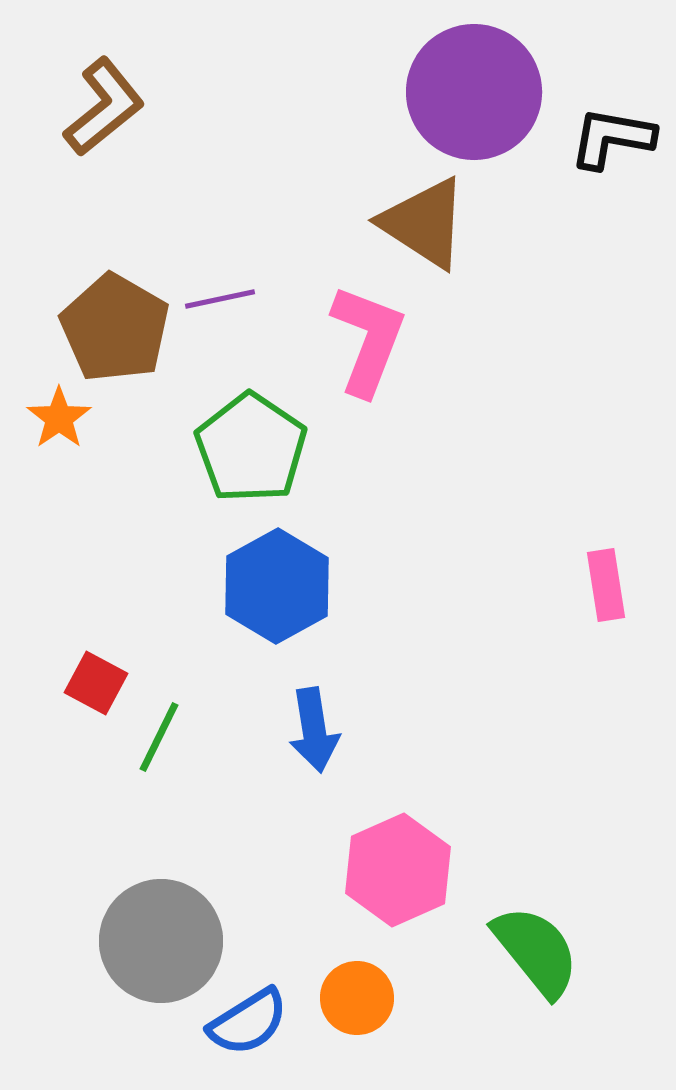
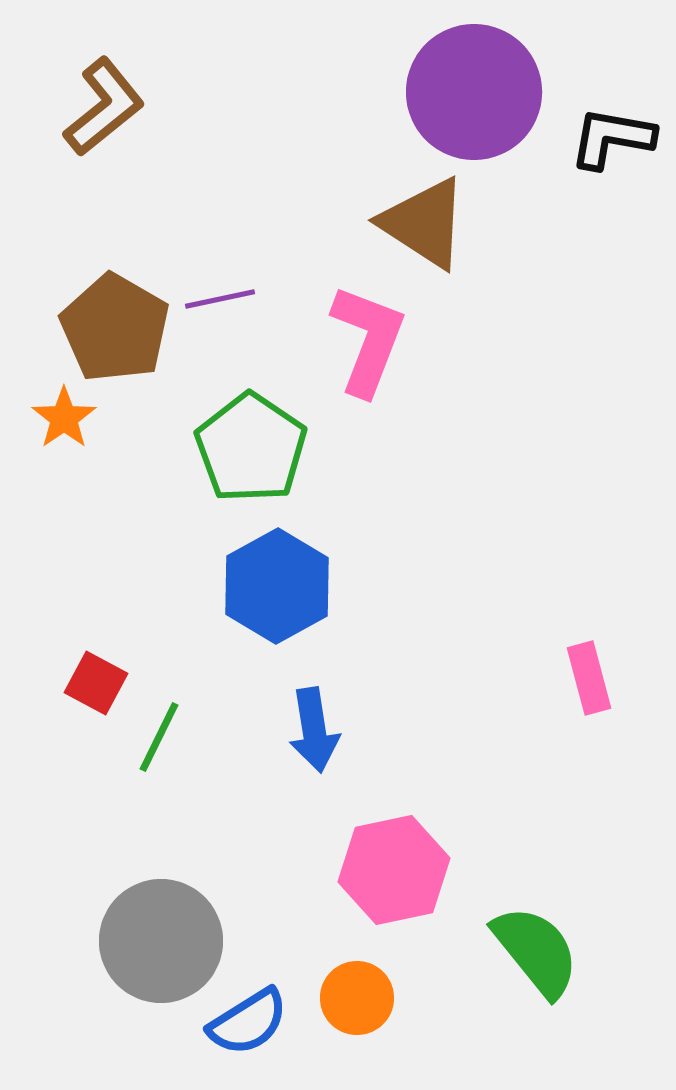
orange star: moved 5 px right
pink rectangle: moved 17 px left, 93 px down; rotated 6 degrees counterclockwise
pink hexagon: moved 4 px left; rotated 12 degrees clockwise
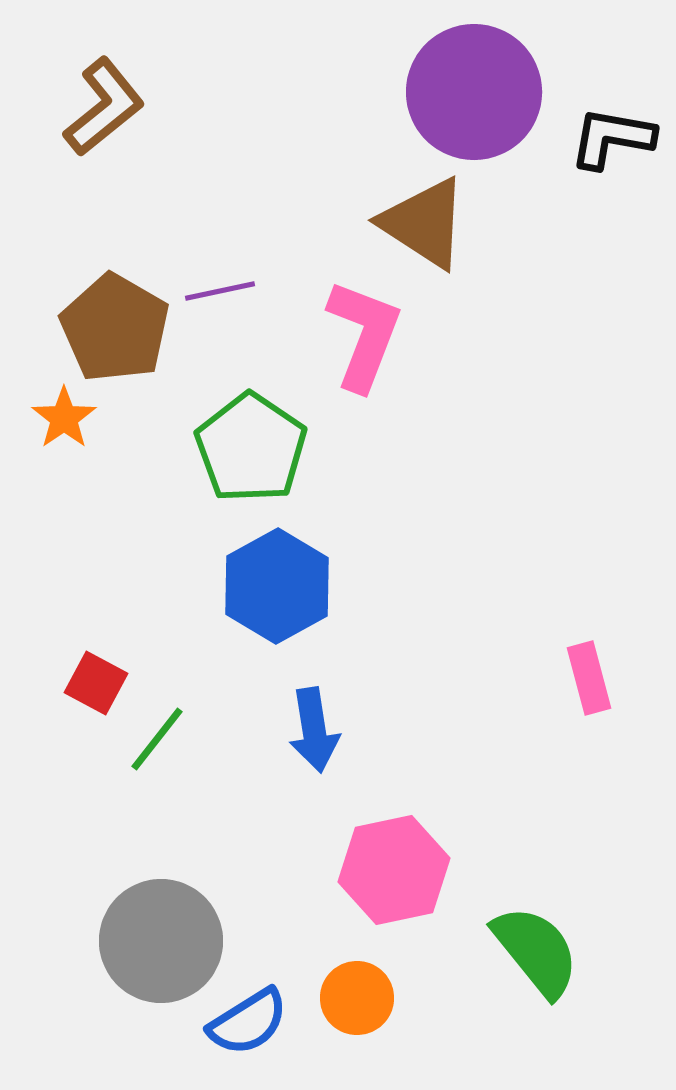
purple line: moved 8 px up
pink L-shape: moved 4 px left, 5 px up
green line: moved 2 px left, 2 px down; rotated 12 degrees clockwise
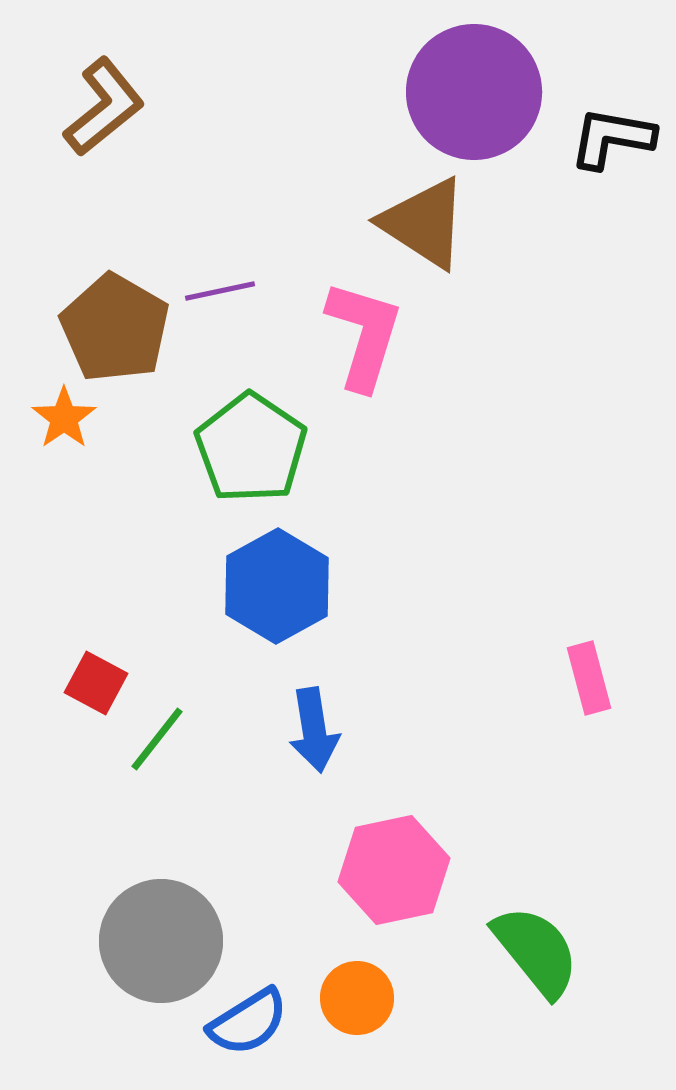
pink L-shape: rotated 4 degrees counterclockwise
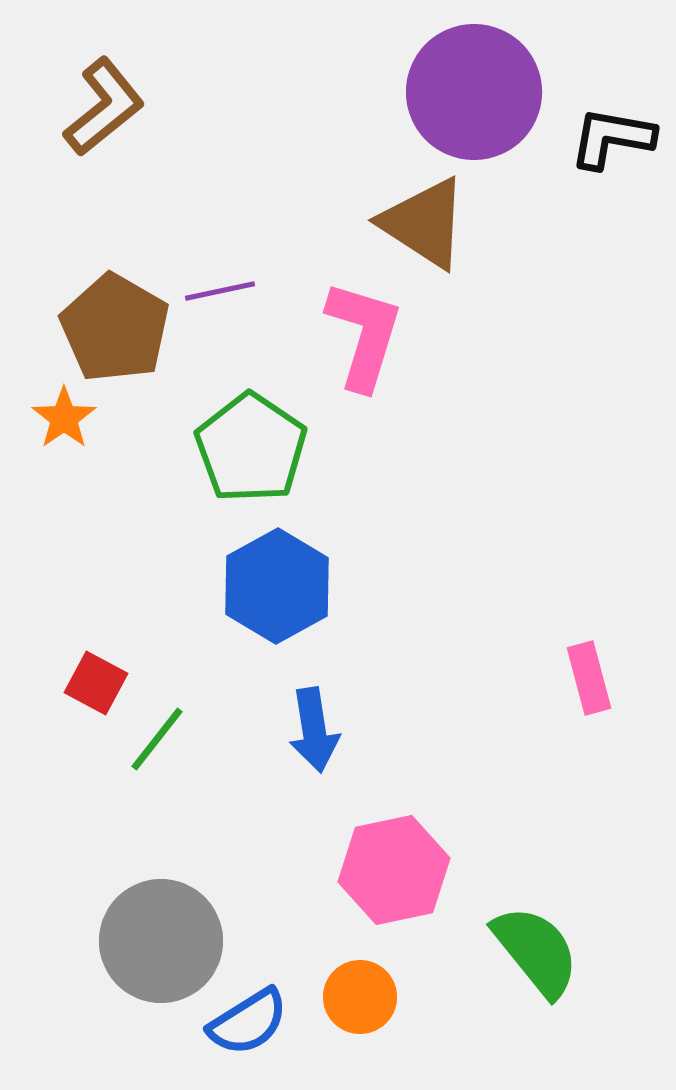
orange circle: moved 3 px right, 1 px up
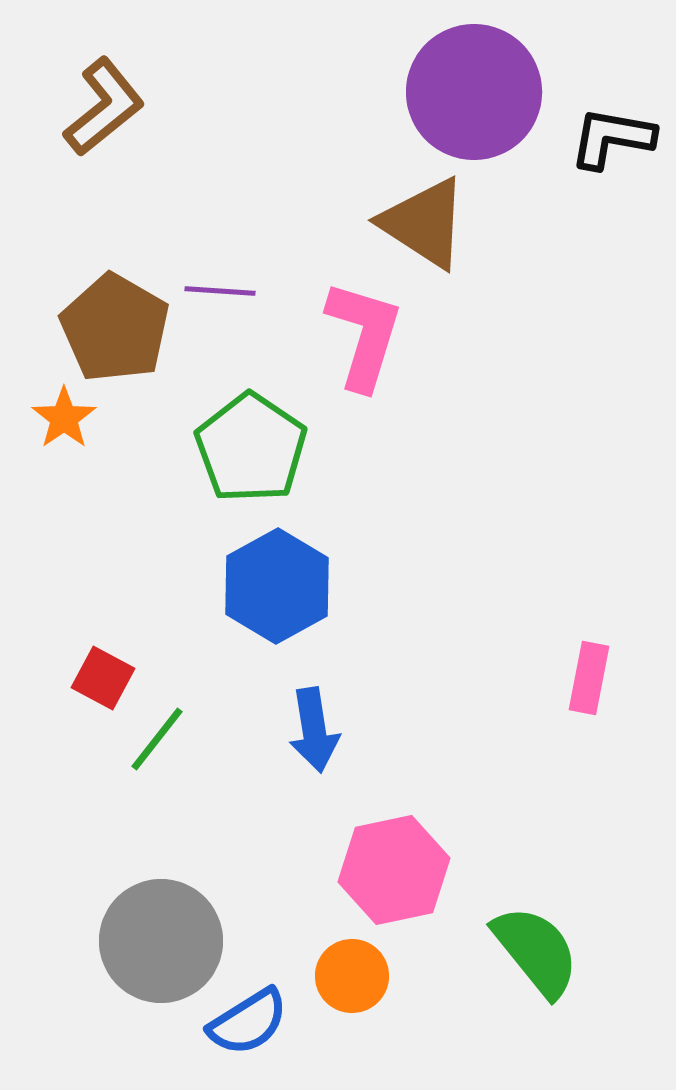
purple line: rotated 16 degrees clockwise
pink rectangle: rotated 26 degrees clockwise
red square: moved 7 px right, 5 px up
orange circle: moved 8 px left, 21 px up
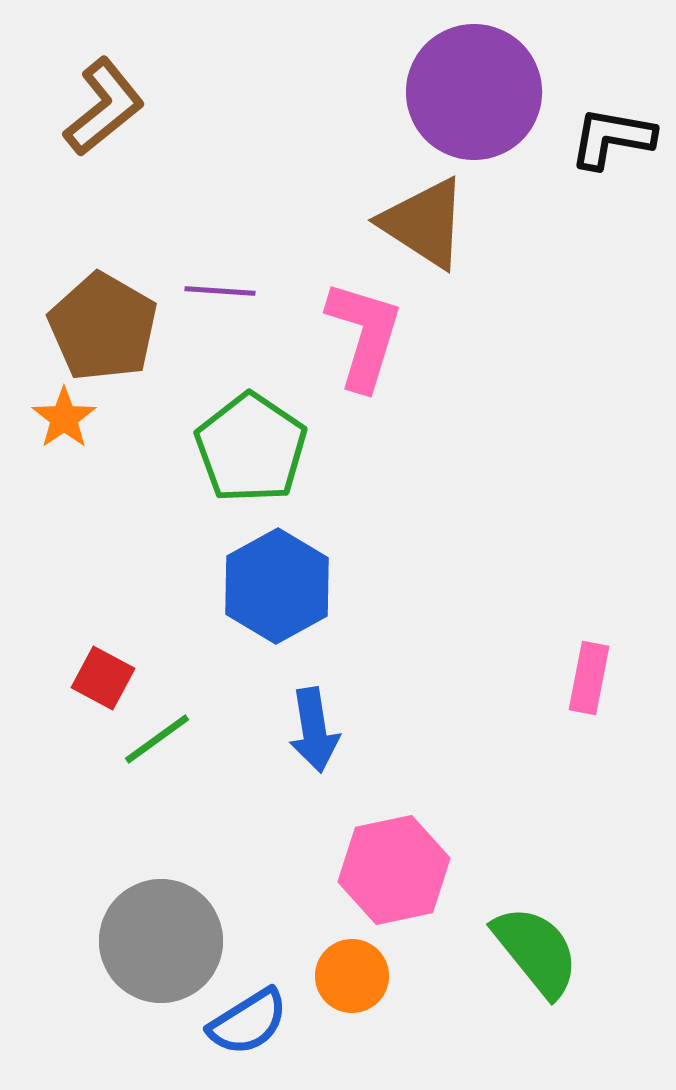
brown pentagon: moved 12 px left, 1 px up
green line: rotated 16 degrees clockwise
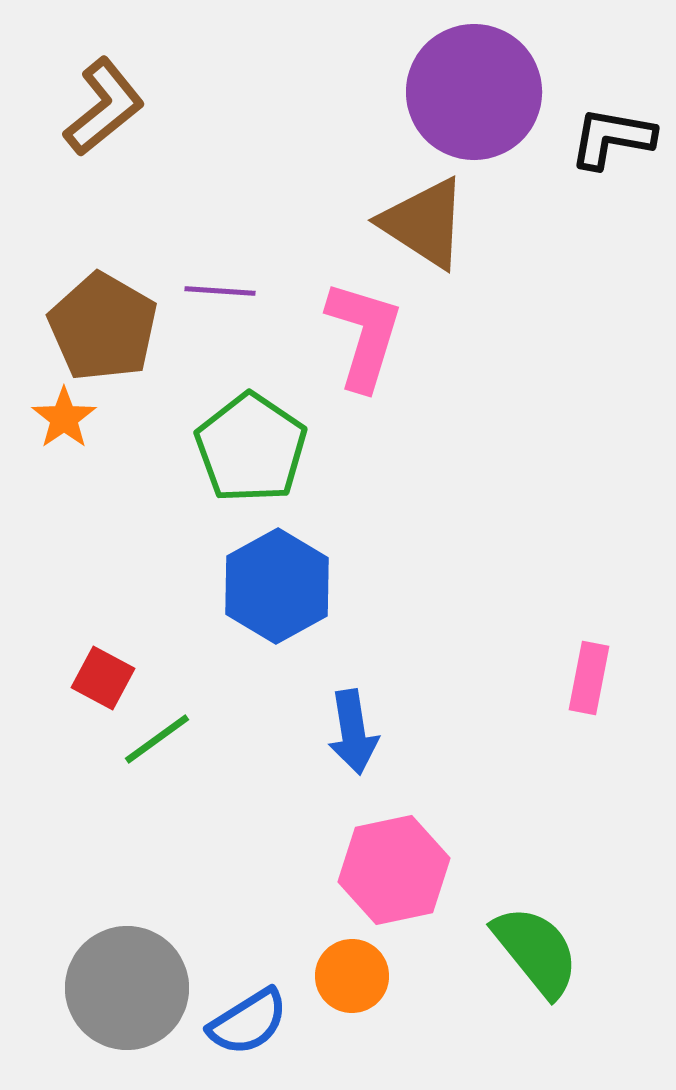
blue arrow: moved 39 px right, 2 px down
gray circle: moved 34 px left, 47 px down
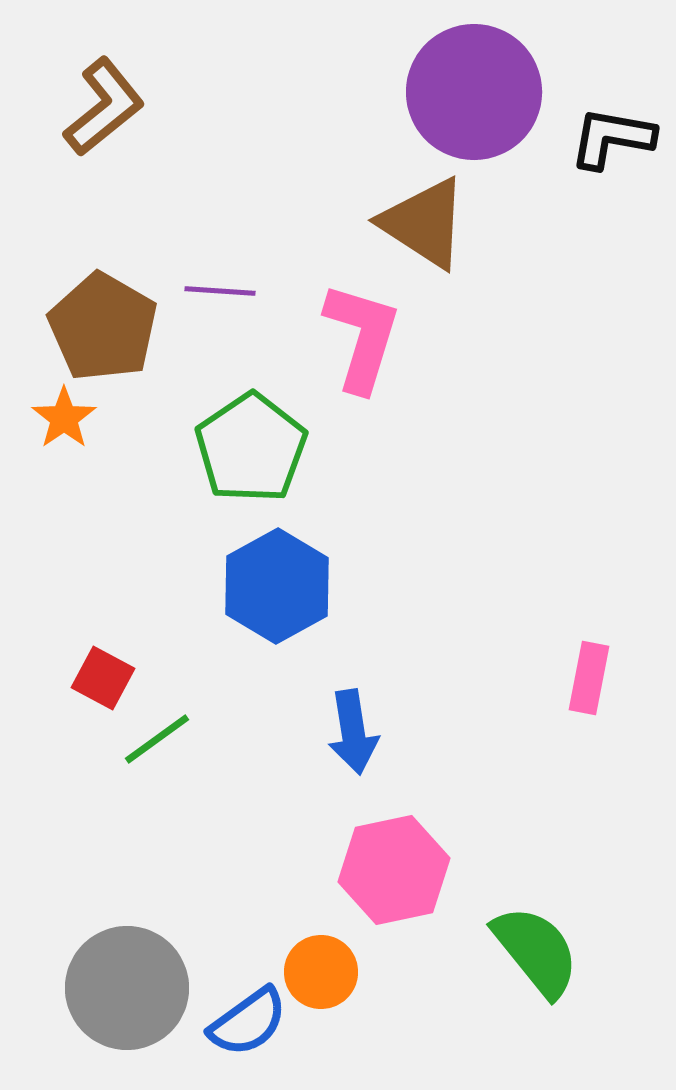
pink L-shape: moved 2 px left, 2 px down
green pentagon: rotated 4 degrees clockwise
orange circle: moved 31 px left, 4 px up
blue semicircle: rotated 4 degrees counterclockwise
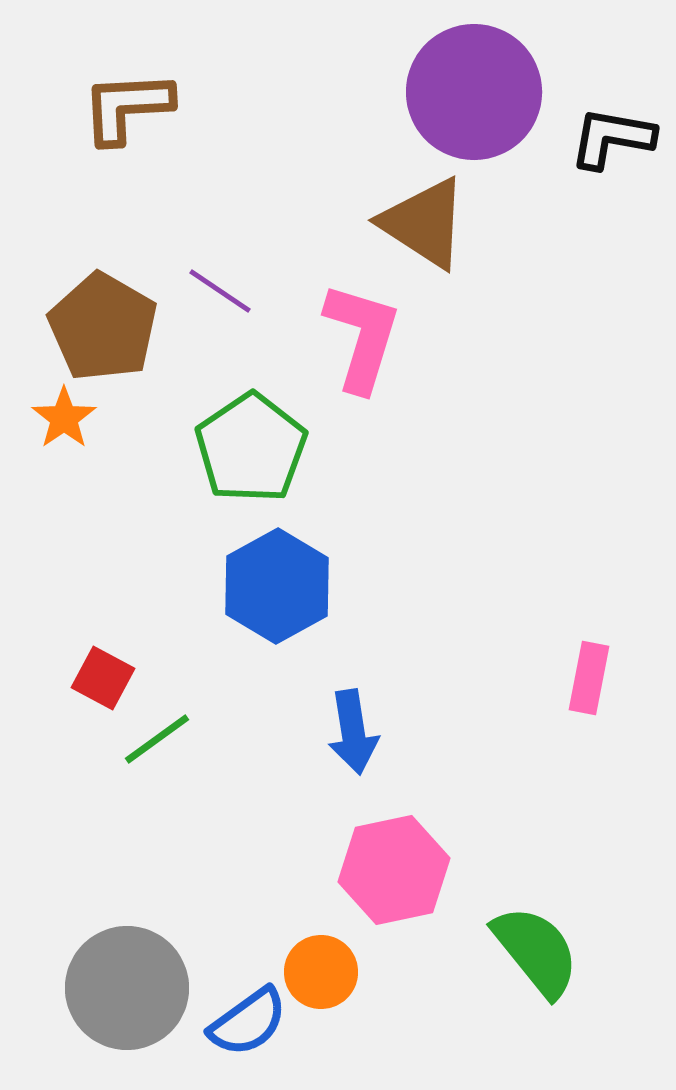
brown L-shape: moved 23 px right; rotated 144 degrees counterclockwise
purple line: rotated 30 degrees clockwise
